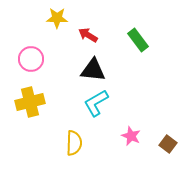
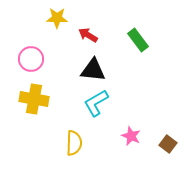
yellow cross: moved 4 px right, 3 px up; rotated 24 degrees clockwise
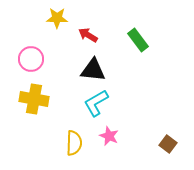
pink star: moved 22 px left
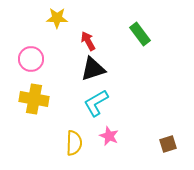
red arrow: moved 6 px down; rotated 30 degrees clockwise
green rectangle: moved 2 px right, 6 px up
black triangle: moved 1 px up; rotated 24 degrees counterclockwise
brown square: rotated 36 degrees clockwise
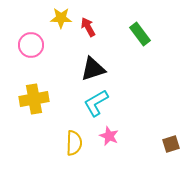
yellow star: moved 4 px right
red arrow: moved 14 px up
pink circle: moved 14 px up
yellow cross: rotated 20 degrees counterclockwise
brown square: moved 3 px right
